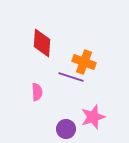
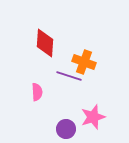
red diamond: moved 3 px right
purple line: moved 2 px left, 1 px up
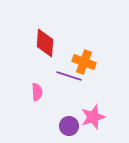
purple circle: moved 3 px right, 3 px up
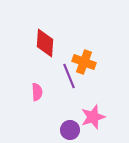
purple line: rotated 50 degrees clockwise
purple circle: moved 1 px right, 4 px down
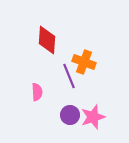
red diamond: moved 2 px right, 3 px up
purple circle: moved 15 px up
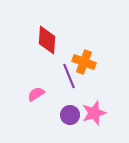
pink semicircle: moved 1 px left, 2 px down; rotated 120 degrees counterclockwise
pink star: moved 1 px right, 4 px up
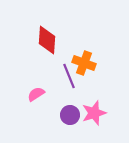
orange cross: moved 1 px down
